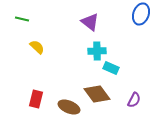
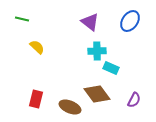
blue ellipse: moved 11 px left, 7 px down; rotated 15 degrees clockwise
brown ellipse: moved 1 px right
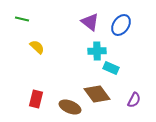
blue ellipse: moved 9 px left, 4 px down
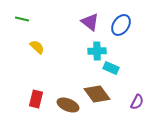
purple semicircle: moved 3 px right, 2 px down
brown ellipse: moved 2 px left, 2 px up
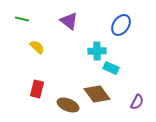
purple triangle: moved 21 px left, 1 px up
red rectangle: moved 1 px right, 10 px up
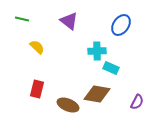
brown diamond: rotated 44 degrees counterclockwise
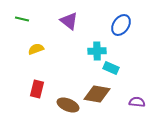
yellow semicircle: moved 1 px left, 2 px down; rotated 63 degrees counterclockwise
purple semicircle: rotated 112 degrees counterclockwise
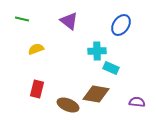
brown diamond: moved 1 px left
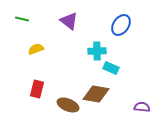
purple semicircle: moved 5 px right, 5 px down
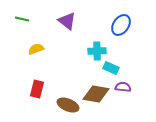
purple triangle: moved 2 px left
purple semicircle: moved 19 px left, 20 px up
